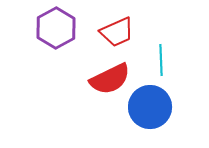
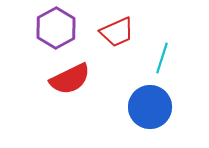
cyan line: moved 1 px right, 2 px up; rotated 20 degrees clockwise
red semicircle: moved 40 px left
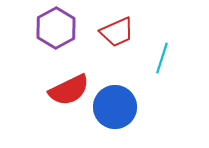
red semicircle: moved 1 px left, 11 px down
blue circle: moved 35 px left
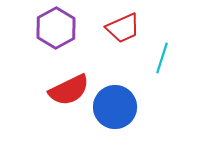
red trapezoid: moved 6 px right, 4 px up
